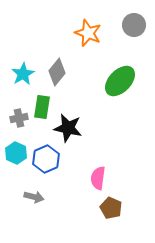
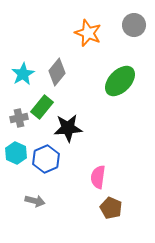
green rectangle: rotated 30 degrees clockwise
black star: rotated 16 degrees counterclockwise
pink semicircle: moved 1 px up
gray arrow: moved 1 px right, 4 px down
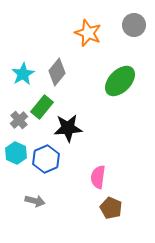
gray cross: moved 2 px down; rotated 30 degrees counterclockwise
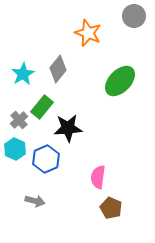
gray circle: moved 9 px up
gray diamond: moved 1 px right, 3 px up
cyan hexagon: moved 1 px left, 4 px up
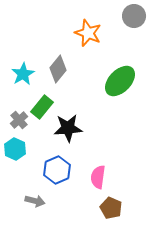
blue hexagon: moved 11 px right, 11 px down
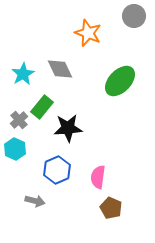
gray diamond: moved 2 px right; rotated 64 degrees counterclockwise
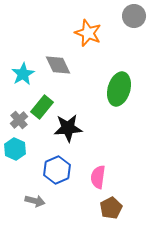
gray diamond: moved 2 px left, 4 px up
green ellipse: moved 1 px left, 8 px down; rotated 28 degrees counterclockwise
brown pentagon: rotated 20 degrees clockwise
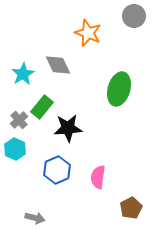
gray arrow: moved 17 px down
brown pentagon: moved 20 px right
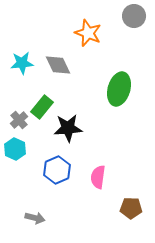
cyan star: moved 1 px left, 11 px up; rotated 25 degrees clockwise
brown pentagon: rotated 30 degrees clockwise
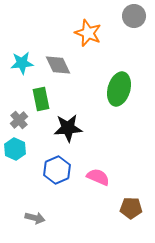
green rectangle: moved 1 px left, 8 px up; rotated 50 degrees counterclockwise
pink semicircle: rotated 105 degrees clockwise
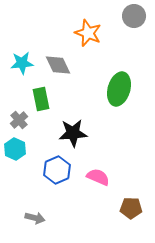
black star: moved 5 px right, 5 px down
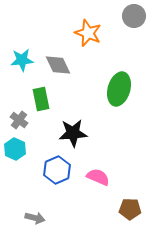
cyan star: moved 3 px up
gray cross: rotated 12 degrees counterclockwise
brown pentagon: moved 1 px left, 1 px down
